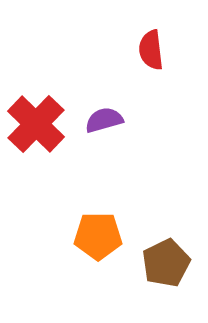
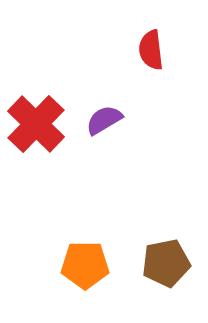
purple semicircle: rotated 15 degrees counterclockwise
orange pentagon: moved 13 px left, 29 px down
brown pentagon: rotated 15 degrees clockwise
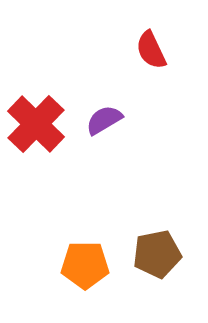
red semicircle: rotated 18 degrees counterclockwise
brown pentagon: moved 9 px left, 9 px up
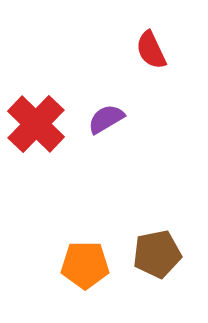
purple semicircle: moved 2 px right, 1 px up
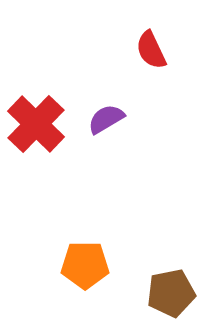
brown pentagon: moved 14 px right, 39 px down
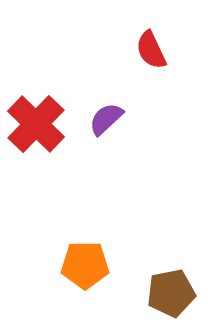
purple semicircle: rotated 12 degrees counterclockwise
